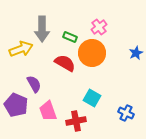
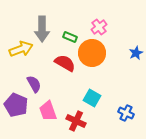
red cross: rotated 36 degrees clockwise
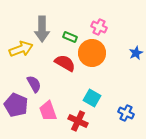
pink cross: rotated 28 degrees counterclockwise
red cross: moved 2 px right
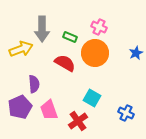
orange circle: moved 3 px right
purple semicircle: rotated 24 degrees clockwise
purple pentagon: moved 4 px right, 2 px down; rotated 25 degrees clockwise
pink trapezoid: moved 1 px right, 1 px up
red cross: rotated 30 degrees clockwise
